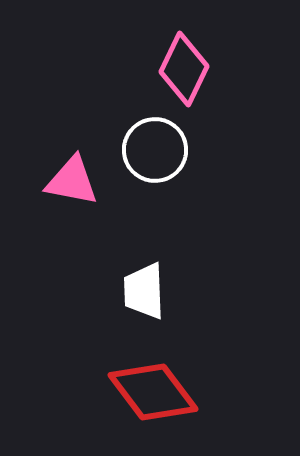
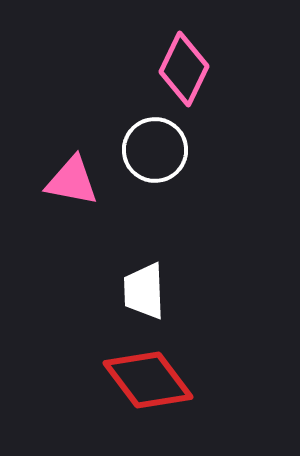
red diamond: moved 5 px left, 12 px up
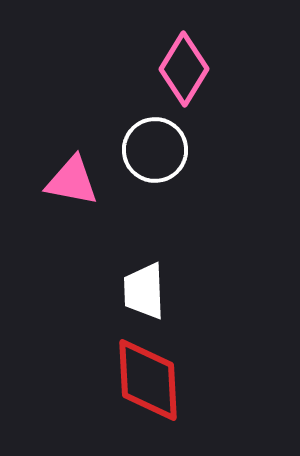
pink diamond: rotated 6 degrees clockwise
red diamond: rotated 34 degrees clockwise
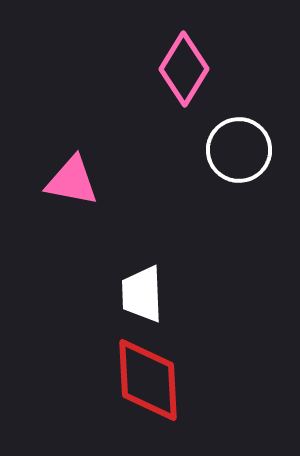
white circle: moved 84 px right
white trapezoid: moved 2 px left, 3 px down
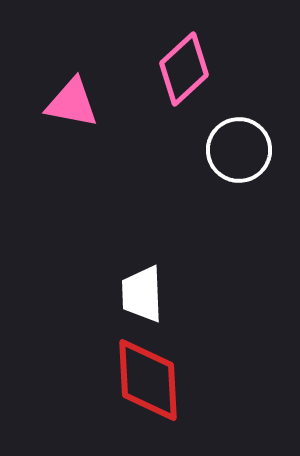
pink diamond: rotated 16 degrees clockwise
pink triangle: moved 78 px up
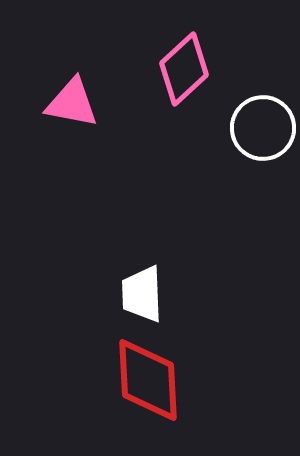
white circle: moved 24 px right, 22 px up
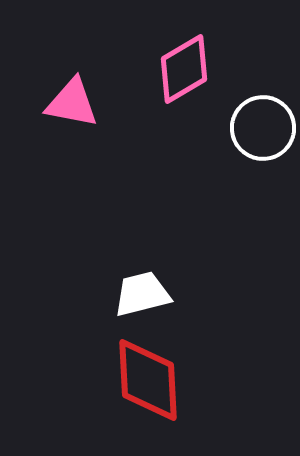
pink diamond: rotated 12 degrees clockwise
white trapezoid: rotated 78 degrees clockwise
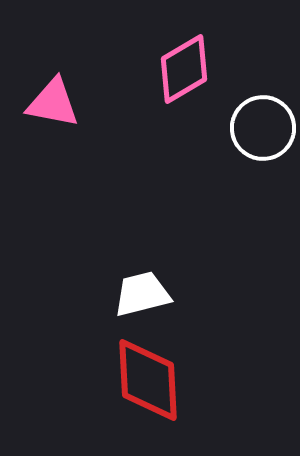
pink triangle: moved 19 px left
